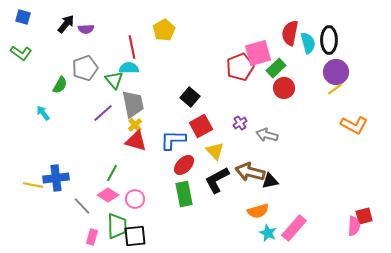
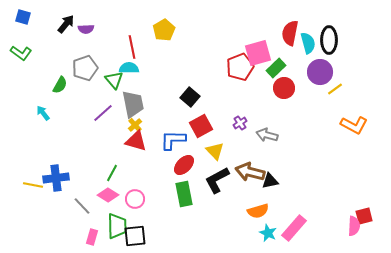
purple circle at (336, 72): moved 16 px left
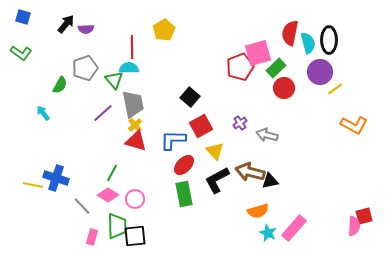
red line at (132, 47): rotated 10 degrees clockwise
blue cross at (56, 178): rotated 25 degrees clockwise
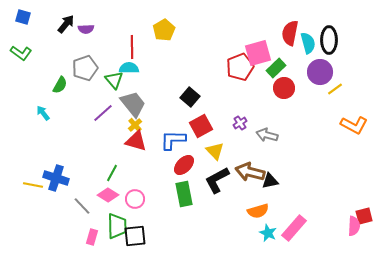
gray trapezoid at (133, 104): rotated 28 degrees counterclockwise
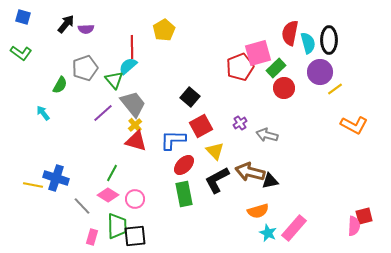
cyan semicircle at (129, 68): moved 1 px left, 2 px up; rotated 42 degrees counterclockwise
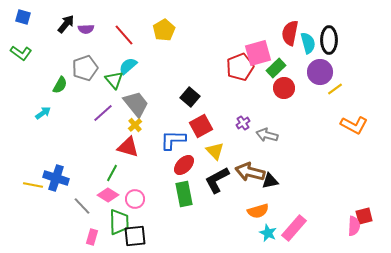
red line at (132, 47): moved 8 px left, 12 px up; rotated 40 degrees counterclockwise
gray trapezoid at (133, 104): moved 3 px right
cyan arrow at (43, 113): rotated 91 degrees clockwise
purple cross at (240, 123): moved 3 px right
red triangle at (136, 141): moved 8 px left, 6 px down
green trapezoid at (117, 226): moved 2 px right, 4 px up
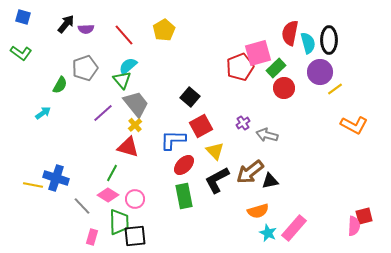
green triangle at (114, 80): moved 8 px right
brown arrow at (250, 172): rotated 52 degrees counterclockwise
green rectangle at (184, 194): moved 2 px down
